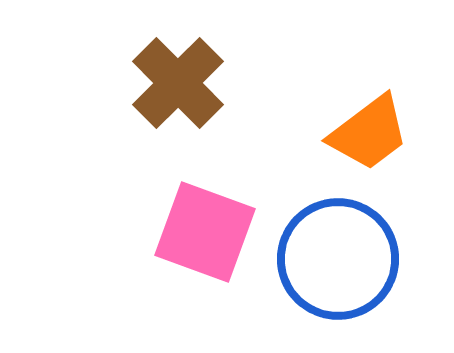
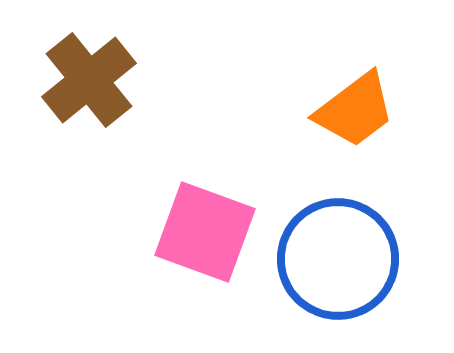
brown cross: moved 89 px left, 3 px up; rotated 6 degrees clockwise
orange trapezoid: moved 14 px left, 23 px up
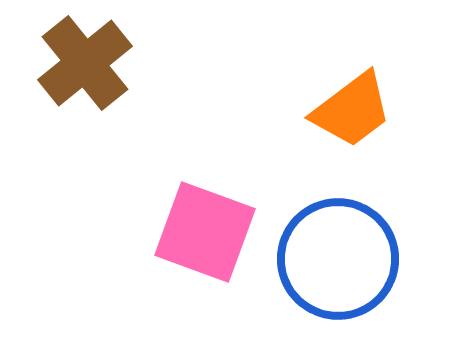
brown cross: moved 4 px left, 17 px up
orange trapezoid: moved 3 px left
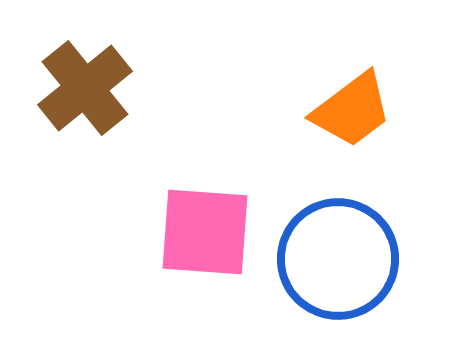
brown cross: moved 25 px down
pink square: rotated 16 degrees counterclockwise
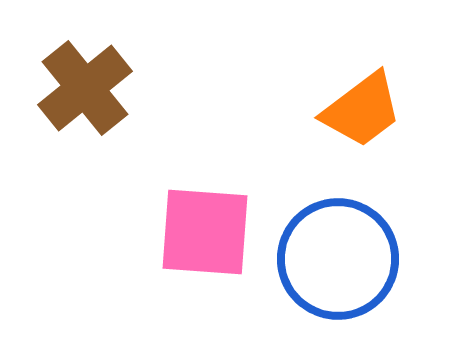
orange trapezoid: moved 10 px right
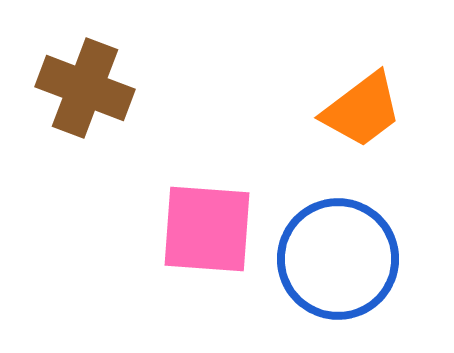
brown cross: rotated 30 degrees counterclockwise
pink square: moved 2 px right, 3 px up
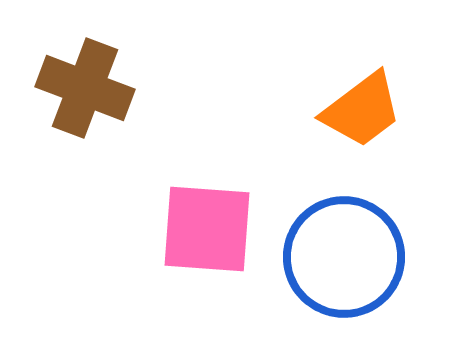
blue circle: moved 6 px right, 2 px up
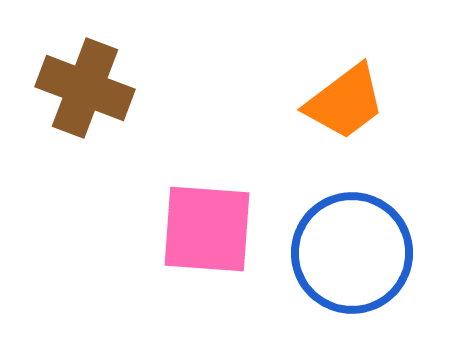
orange trapezoid: moved 17 px left, 8 px up
blue circle: moved 8 px right, 4 px up
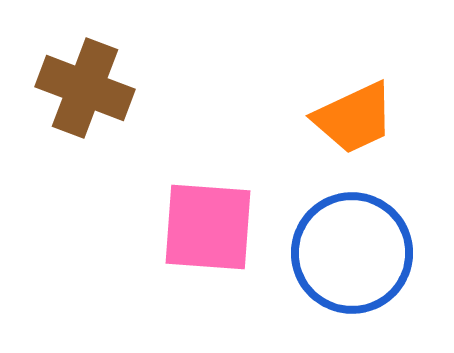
orange trapezoid: moved 9 px right, 16 px down; rotated 12 degrees clockwise
pink square: moved 1 px right, 2 px up
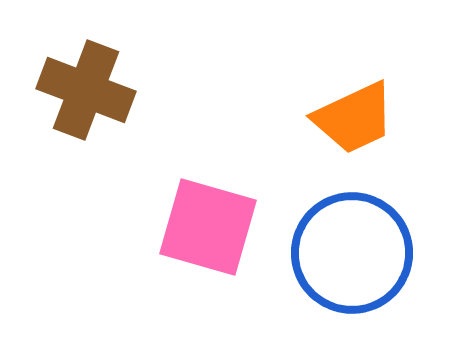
brown cross: moved 1 px right, 2 px down
pink square: rotated 12 degrees clockwise
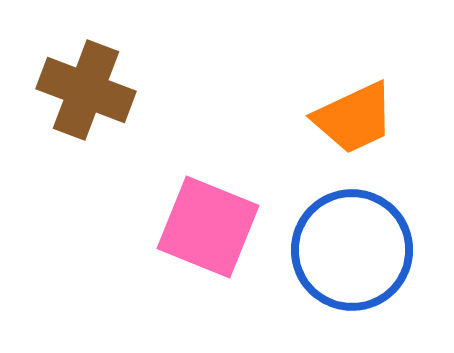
pink square: rotated 6 degrees clockwise
blue circle: moved 3 px up
